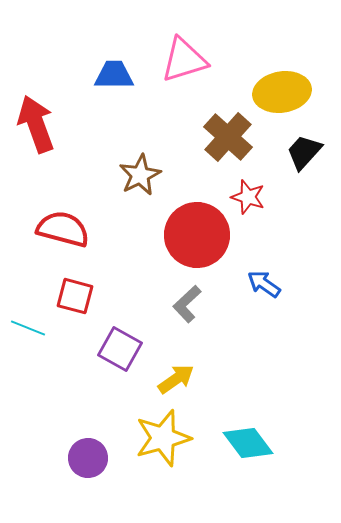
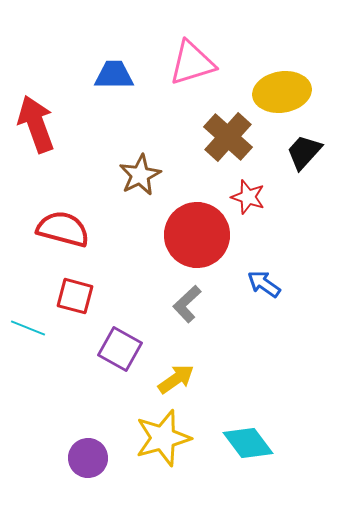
pink triangle: moved 8 px right, 3 px down
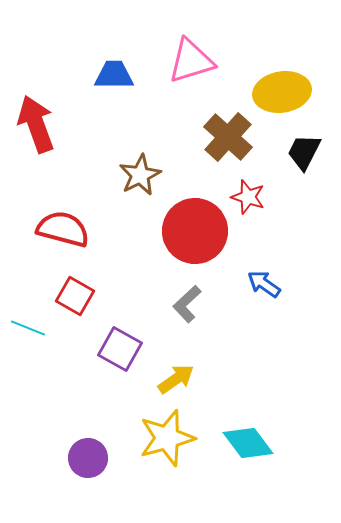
pink triangle: moved 1 px left, 2 px up
black trapezoid: rotated 15 degrees counterclockwise
red circle: moved 2 px left, 4 px up
red square: rotated 15 degrees clockwise
yellow star: moved 4 px right
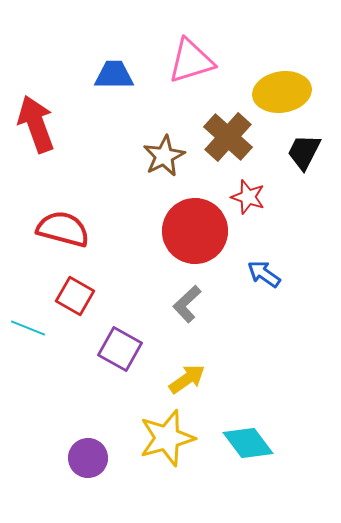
brown star: moved 24 px right, 19 px up
blue arrow: moved 10 px up
yellow arrow: moved 11 px right
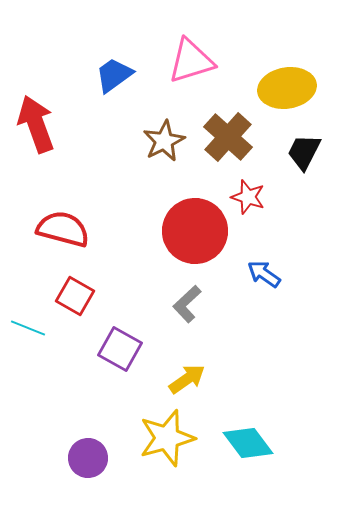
blue trapezoid: rotated 36 degrees counterclockwise
yellow ellipse: moved 5 px right, 4 px up
brown star: moved 15 px up
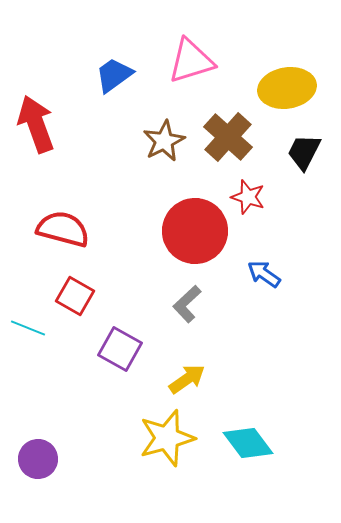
purple circle: moved 50 px left, 1 px down
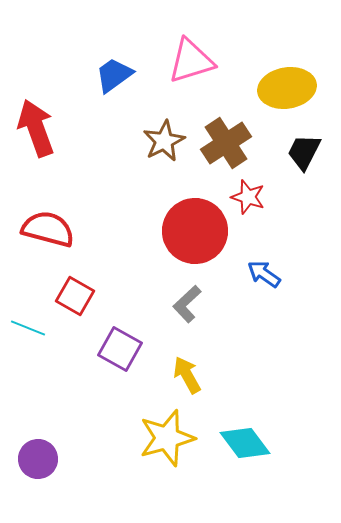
red arrow: moved 4 px down
brown cross: moved 2 px left, 6 px down; rotated 15 degrees clockwise
red semicircle: moved 15 px left
yellow arrow: moved 4 px up; rotated 84 degrees counterclockwise
cyan diamond: moved 3 px left
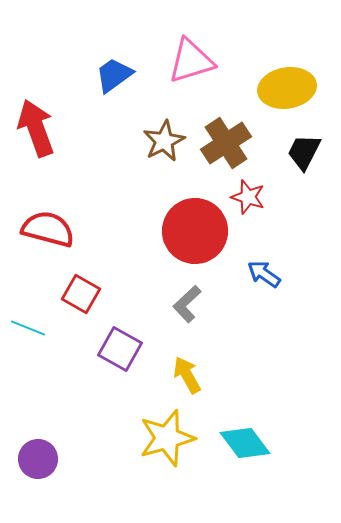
red square: moved 6 px right, 2 px up
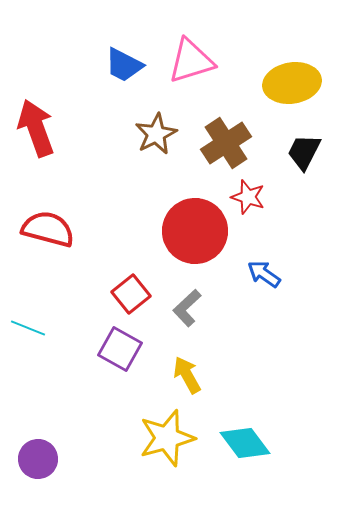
blue trapezoid: moved 10 px right, 10 px up; rotated 117 degrees counterclockwise
yellow ellipse: moved 5 px right, 5 px up
brown star: moved 8 px left, 7 px up
red square: moved 50 px right; rotated 21 degrees clockwise
gray L-shape: moved 4 px down
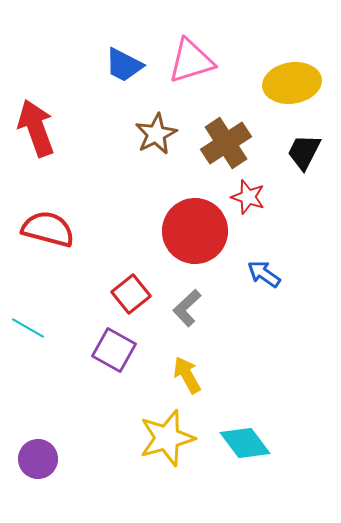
cyan line: rotated 8 degrees clockwise
purple square: moved 6 px left, 1 px down
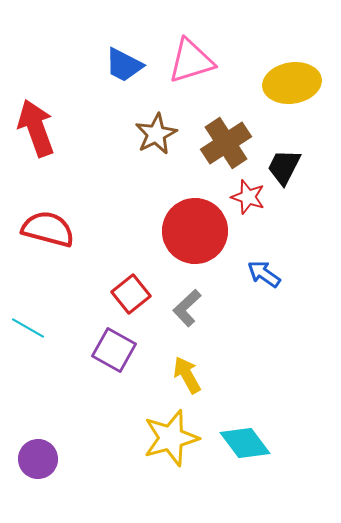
black trapezoid: moved 20 px left, 15 px down
yellow star: moved 4 px right
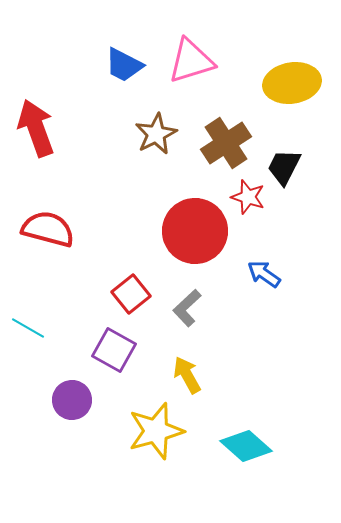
yellow star: moved 15 px left, 7 px up
cyan diamond: moved 1 px right, 3 px down; rotated 12 degrees counterclockwise
purple circle: moved 34 px right, 59 px up
